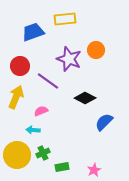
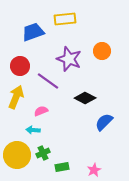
orange circle: moved 6 px right, 1 px down
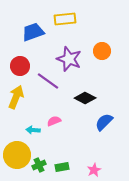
pink semicircle: moved 13 px right, 10 px down
green cross: moved 4 px left, 12 px down
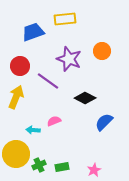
yellow circle: moved 1 px left, 1 px up
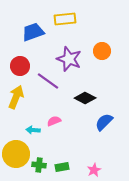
green cross: rotated 32 degrees clockwise
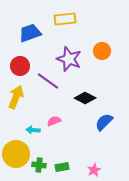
blue trapezoid: moved 3 px left, 1 px down
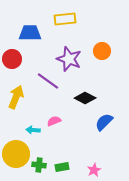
blue trapezoid: rotated 20 degrees clockwise
red circle: moved 8 px left, 7 px up
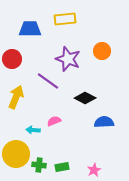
blue trapezoid: moved 4 px up
purple star: moved 1 px left
blue semicircle: rotated 42 degrees clockwise
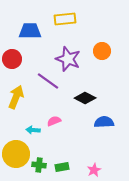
blue trapezoid: moved 2 px down
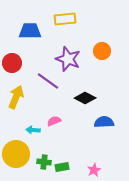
red circle: moved 4 px down
green cross: moved 5 px right, 3 px up
